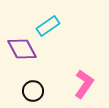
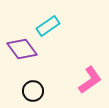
purple diamond: rotated 8 degrees counterclockwise
pink L-shape: moved 6 px right, 4 px up; rotated 20 degrees clockwise
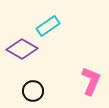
purple diamond: rotated 24 degrees counterclockwise
pink L-shape: moved 1 px right, 1 px down; rotated 32 degrees counterclockwise
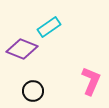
cyan rectangle: moved 1 px right, 1 px down
purple diamond: rotated 8 degrees counterclockwise
